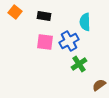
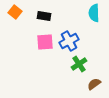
cyan semicircle: moved 9 px right, 9 px up
pink square: rotated 12 degrees counterclockwise
brown semicircle: moved 5 px left, 1 px up
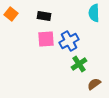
orange square: moved 4 px left, 2 px down
pink square: moved 1 px right, 3 px up
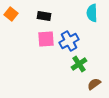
cyan semicircle: moved 2 px left
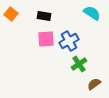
cyan semicircle: rotated 126 degrees clockwise
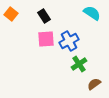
black rectangle: rotated 48 degrees clockwise
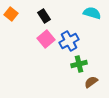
cyan semicircle: rotated 18 degrees counterclockwise
pink square: rotated 36 degrees counterclockwise
green cross: rotated 21 degrees clockwise
brown semicircle: moved 3 px left, 2 px up
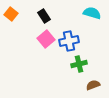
blue cross: rotated 18 degrees clockwise
brown semicircle: moved 2 px right, 3 px down; rotated 16 degrees clockwise
